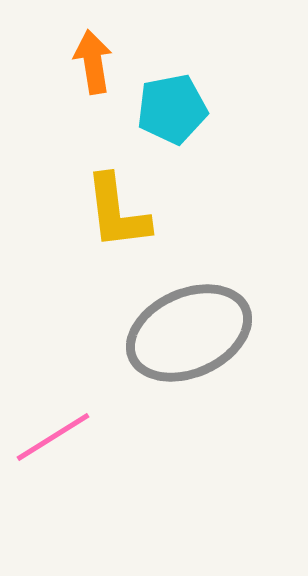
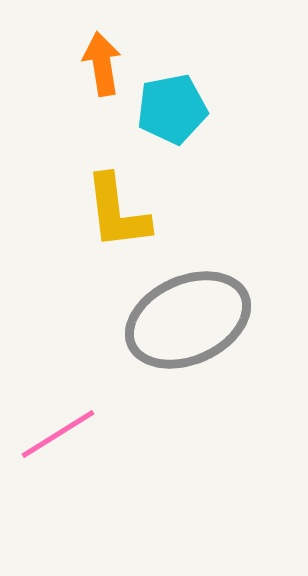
orange arrow: moved 9 px right, 2 px down
gray ellipse: moved 1 px left, 13 px up
pink line: moved 5 px right, 3 px up
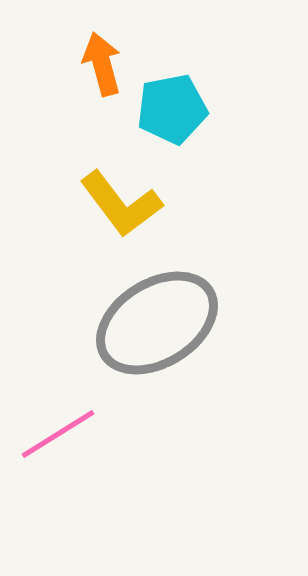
orange arrow: rotated 6 degrees counterclockwise
yellow L-shape: moved 4 px right, 8 px up; rotated 30 degrees counterclockwise
gray ellipse: moved 31 px left, 3 px down; rotated 8 degrees counterclockwise
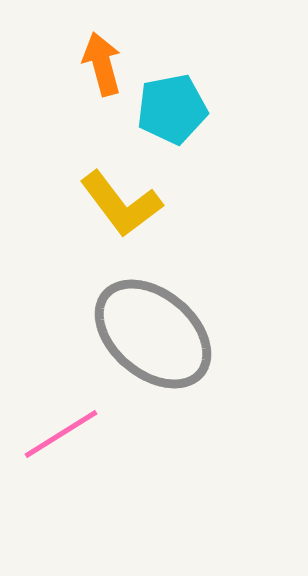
gray ellipse: moved 4 px left, 11 px down; rotated 72 degrees clockwise
pink line: moved 3 px right
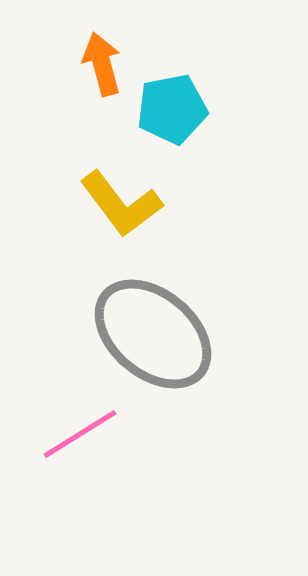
pink line: moved 19 px right
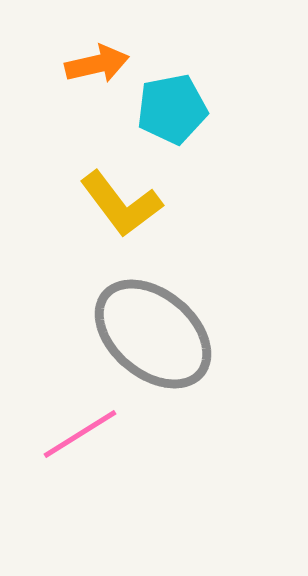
orange arrow: moved 5 px left; rotated 92 degrees clockwise
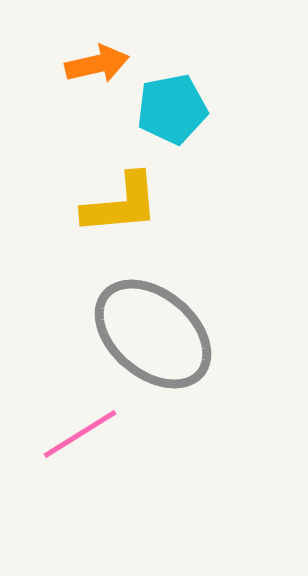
yellow L-shape: rotated 58 degrees counterclockwise
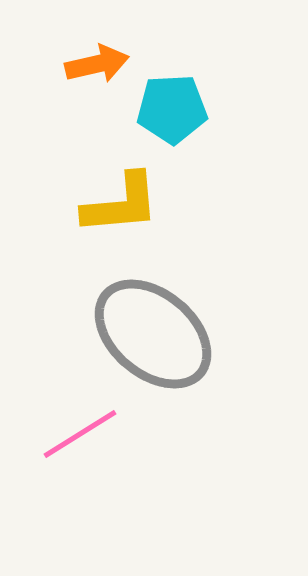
cyan pentagon: rotated 8 degrees clockwise
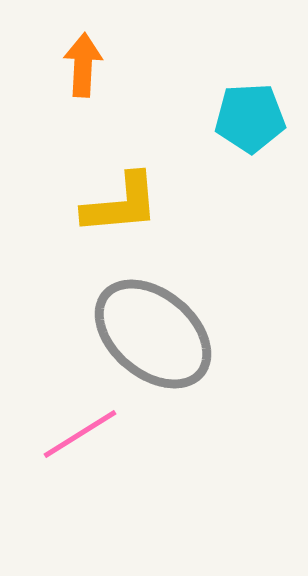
orange arrow: moved 14 px left, 1 px down; rotated 74 degrees counterclockwise
cyan pentagon: moved 78 px right, 9 px down
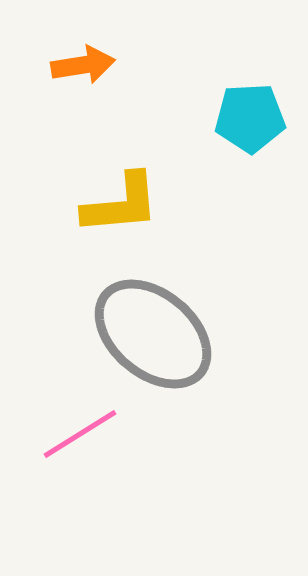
orange arrow: rotated 78 degrees clockwise
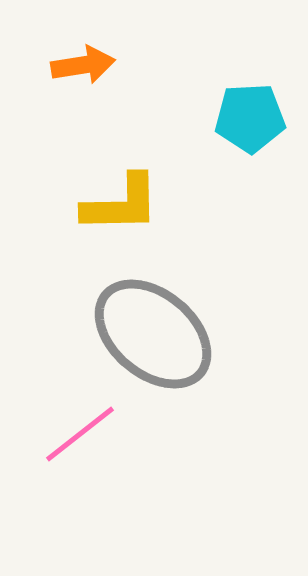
yellow L-shape: rotated 4 degrees clockwise
pink line: rotated 6 degrees counterclockwise
